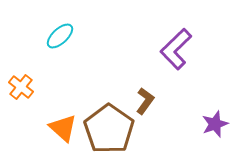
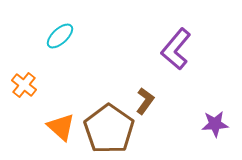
purple L-shape: rotated 6 degrees counterclockwise
orange cross: moved 3 px right, 2 px up
purple star: rotated 16 degrees clockwise
orange triangle: moved 2 px left, 1 px up
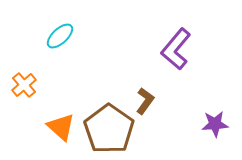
orange cross: rotated 10 degrees clockwise
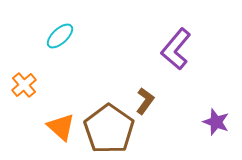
purple star: moved 1 px right, 2 px up; rotated 24 degrees clockwise
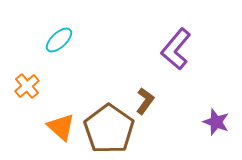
cyan ellipse: moved 1 px left, 4 px down
orange cross: moved 3 px right, 1 px down
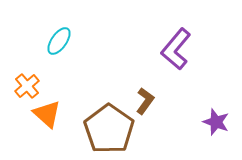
cyan ellipse: moved 1 px down; rotated 12 degrees counterclockwise
orange triangle: moved 14 px left, 13 px up
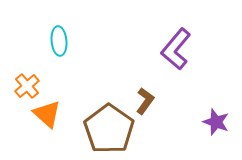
cyan ellipse: rotated 40 degrees counterclockwise
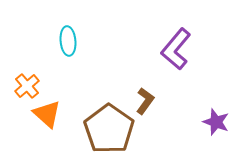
cyan ellipse: moved 9 px right
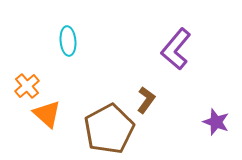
brown L-shape: moved 1 px right, 1 px up
brown pentagon: rotated 9 degrees clockwise
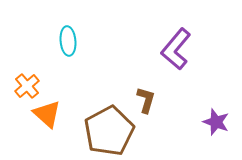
brown L-shape: rotated 20 degrees counterclockwise
brown pentagon: moved 2 px down
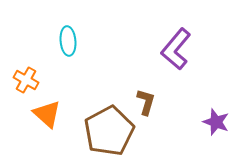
orange cross: moved 1 px left, 6 px up; rotated 20 degrees counterclockwise
brown L-shape: moved 2 px down
